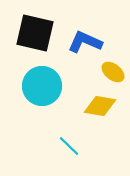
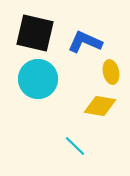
yellow ellipse: moved 2 px left; rotated 40 degrees clockwise
cyan circle: moved 4 px left, 7 px up
cyan line: moved 6 px right
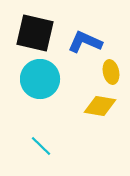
cyan circle: moved 2 px right
cyan line: moved 34 px left
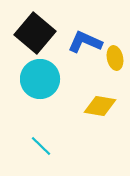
black square: rotated 27 degrees clockwise
yellow ellipse: moved 4 px right, 14 px up
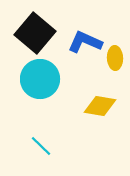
yellow ellipse: rotated 10 degrees clockwise
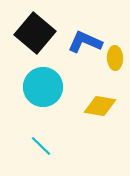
cyan circle: moved 3 px right, 8 px down
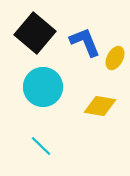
blue L-shape: rotated 44 degrees clockwise
yellow ellipse: rotated 30 degrees clockwise
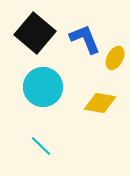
blue L-shape: moved 3 px up
yellow diamond: moved 3 px up
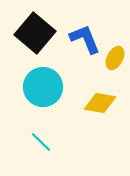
cyan line: moved 4 px up
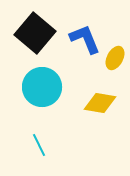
cyan circle: moved 1 px left
cyan line: moved 2 px left, 3 px down; rotated 20 degrees clockwise
